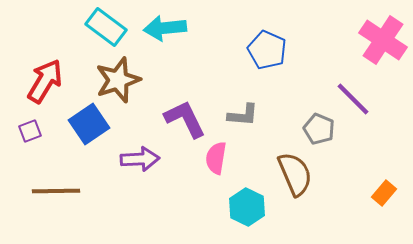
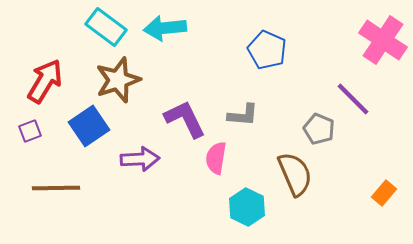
blue square: moved 2 px down
brown line: moved 3 px up
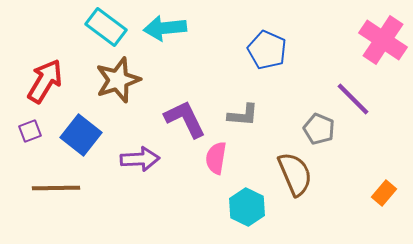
blue square: moved 8 px left, 9 px down; rotated 18 degrees counterclockwise
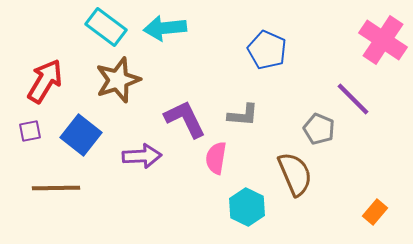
purple square: rotated 10 degrees clockwise
purple arrow: moved 2 px right, 3 px up
orange rectangle: moved 9 px left, 19 px down
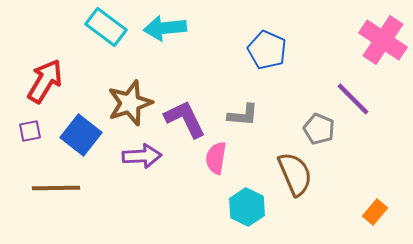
brown star: moved 12 px right, 23 px down
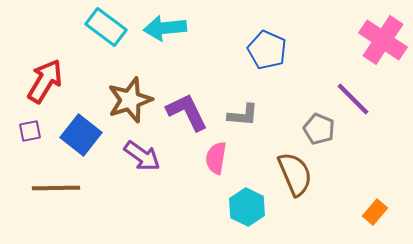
brown star: moved 3 px up
purple L-shape: moved 2 px right, 7 px up
purple arrow: rotated 39 degrees clockwise
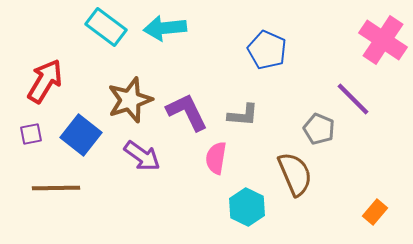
purple square: moved 1 px right, 3 px down
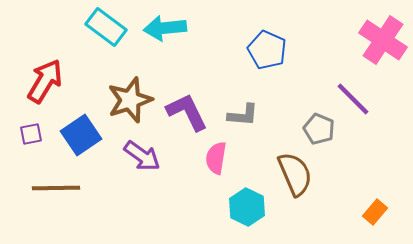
blue square: rotated 18 degrees clockwise
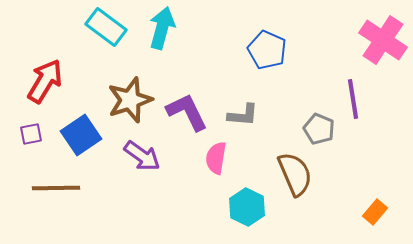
cyan arrow: moved 3 px left; rotated 111 degrees clockwise
purple line: rotated 36 degrees clockwise
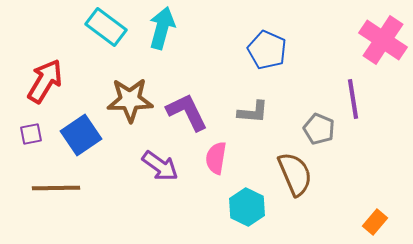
brown star: rotated 18 degrees clockwise
gray L-shape: moved 10 px right, 3 px up
purple arrow: moved 18 px right, 10 px down
orange rectangle: moved 10 px down
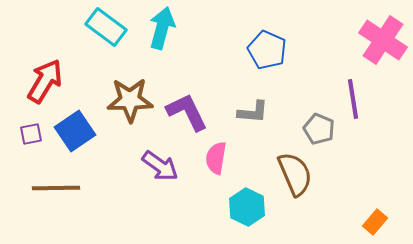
blue square: moved 6 px left, 4 px up
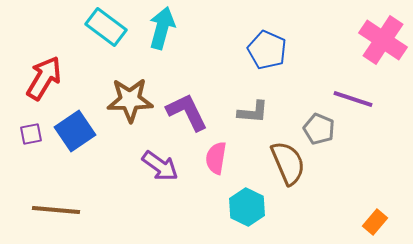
red arrow: moved 1 px left, 3 px up
purple line: rotated 63 degrees counterclockwise
brown semicircle: moved 7 px left, 11 px up
brown line: moved 22 px down; rotated 6 degrees clockwise
